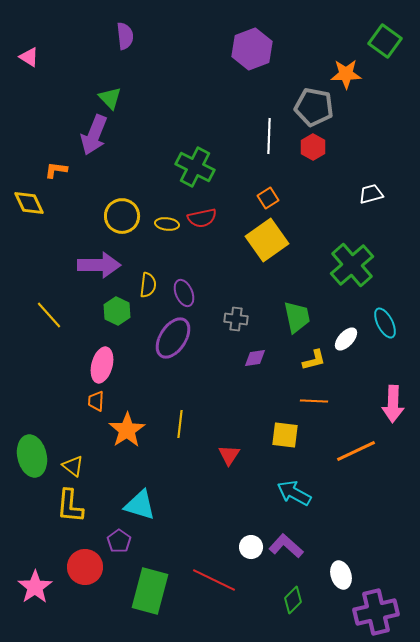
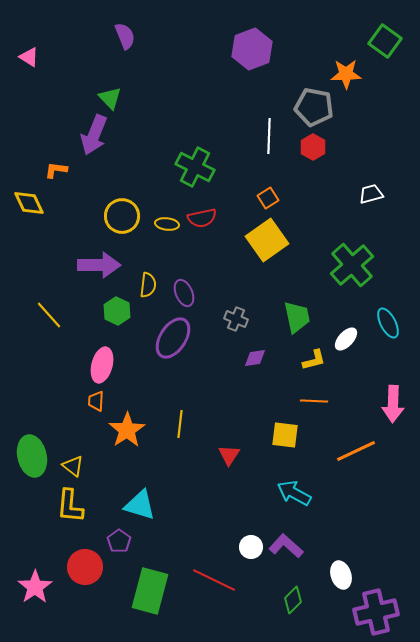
purple semicircle at (125, 36): rotated 16 degrees counterclockwise
gray cross at (236, 319): rotated 15 degrees clockwise
cyan ellipse at (385, 323): moved 3 px right
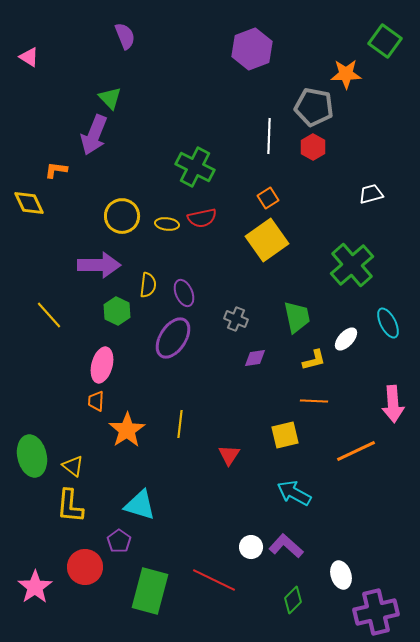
pink arrow at (393, 404): rotated 6 degrees counterclockwise
yellow square at (285, 435): rotated 20 degrees counterclockwise
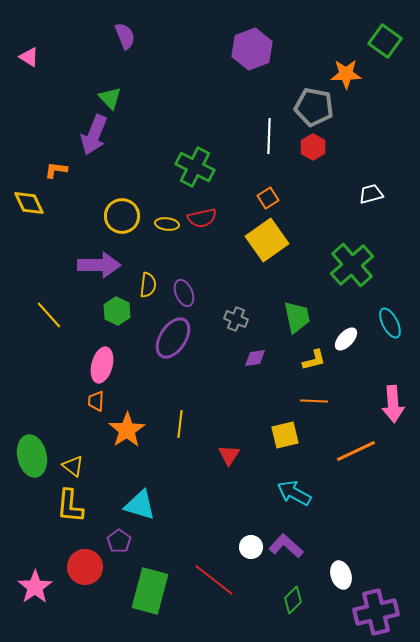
cyan ellipse at (388, 323): moved 2 px right
red line at (214, 580): rotated 12 degrees clockwise
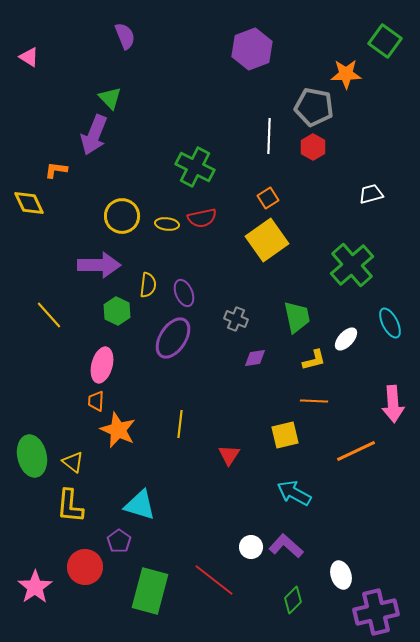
orange star at (127, 430): moved 9 px left; rotated 15 degrees counterclockwise
yellow triangle at (73, 466): moved 4 px up
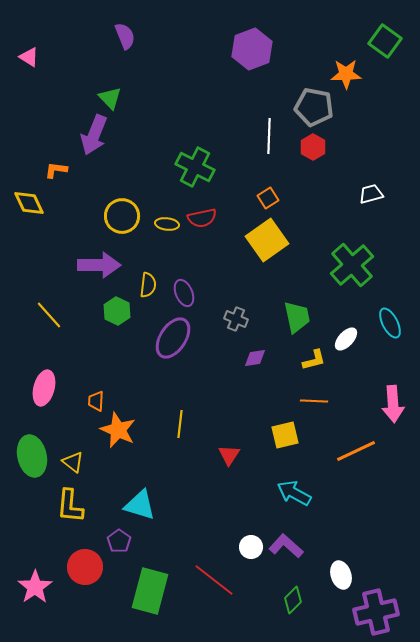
pink ellipse at (102, 365): moved 58 px left, 23 px down
